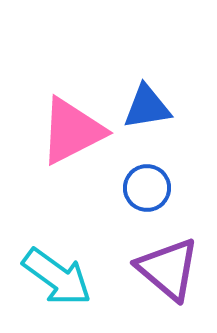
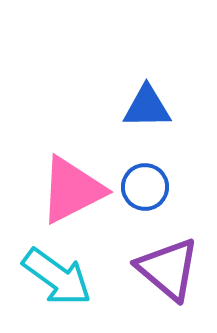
blue triangle: rotated 8 degrees clockwise
pink triangle: moved 59 px down
blue circle: moved 2 px left, 1 px up
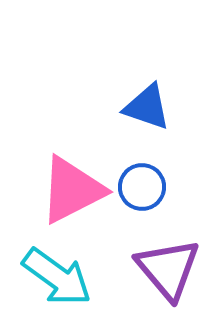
blue triangle: rotated 20 degrees clockwise
blue circle: moved 3 px left
purple triangle: rotated 10 degrees clockwise
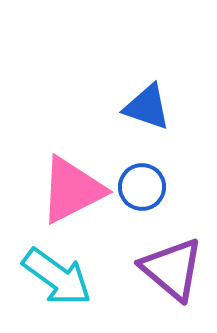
purple triangle: moved 4 px right; rotated 10 degrees counterclockwise
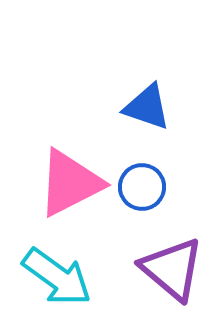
pink triangle: moved 2 px left, 7 px up
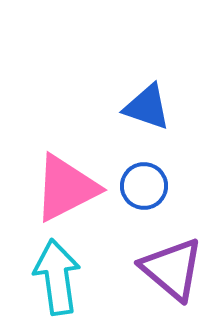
pink triangle: moved 4 px left, 5 px down
blue circle: moved 2 px right, 1 px up
cyan arrow: rotated 134 degrees counterclockwise
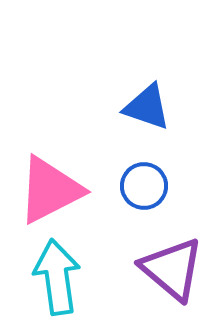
pink triangle: moved 16 px left, 2 px down
